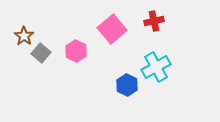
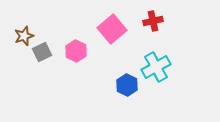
red cross: moved 1 px left
brown star: rotated 18 degrees clockwise
gray square: moved 1 px right, 1 px up; rotated 24 degrees clockwise
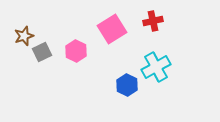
pink square: rotated 8 degrees clockwise
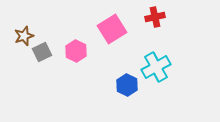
red cross: moved 2 px right, 4 px up
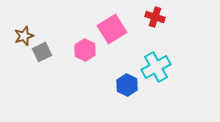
red cross: rotated 30 degrees clockwise
pink hexagon: moved 9 px right, 1 px up
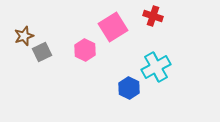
red cross: moved 2 px left, 1 px up
pink square: moved 1 px right, 2 px up
blue hexagon: moved 2 px right, 3 px down
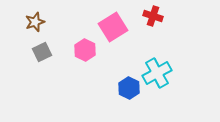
brown star: moved 11 px right, 14 px up
cyan cross: moved 1 px right, 6 px down
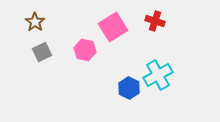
red cross: moved 2 px right, 5 px down
brown star: rotated 18 degrees counterclockwise
pink hexagon: rotated 15 degrees counterclockwise
cyan cross: moved 1 px right, 2 px down
